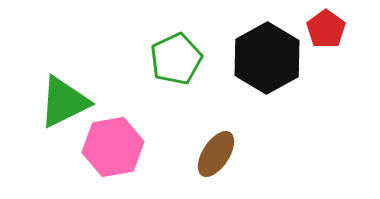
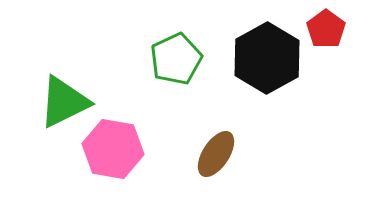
pink hexagon: moved 2 px down; rotated 20 degrees clockwise
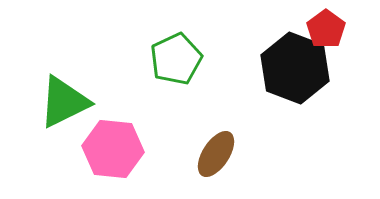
black hexagon: moved 28 px right, 10 px down; rotated 10 degrees counterclockwise
pink hexagon: rotated 4 degrees counterclockwise
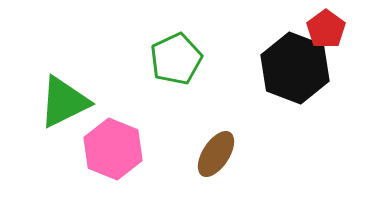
pink hexagon: rotated 16 degrees clockwise
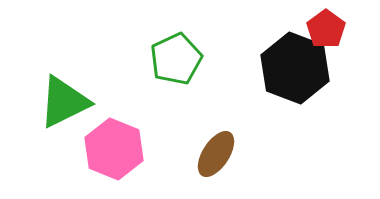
pink hexagon: moved 1 px right
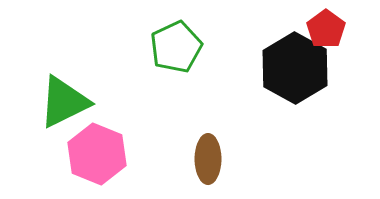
green pentagon: moved 12 px up
black hexagon: rotated 8 degrees clockwise
pink hexagon: moved 17 px left, 5 px down
brown ellipse: moved 8 px left, 5 px down; rotated 33 degrees counterclockwise
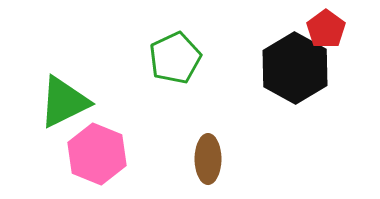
green pentagon: moved 1 px left, 11 px down
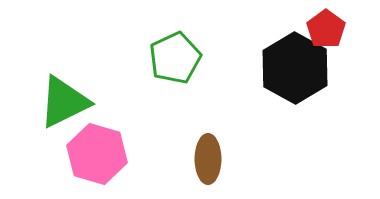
pink hexagon: rotated 6 degrees counterclockwise
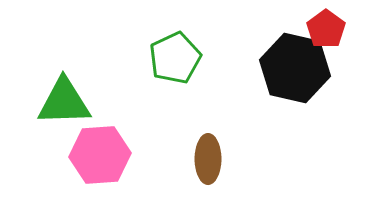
black hexagon: rotated 16 degrees counterclockwise
green triangle: rotated 24 degrees clockwise
pink hexagon: moved 3 px right, 1 px down; rotated 20 degrees counterclockwise
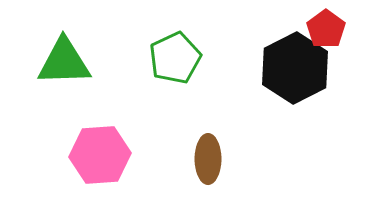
black hexagon: rotated 20 degrees clockwise
green triangle: moved 40 px up
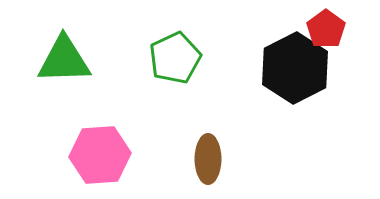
green triangle: moved 2 px up
